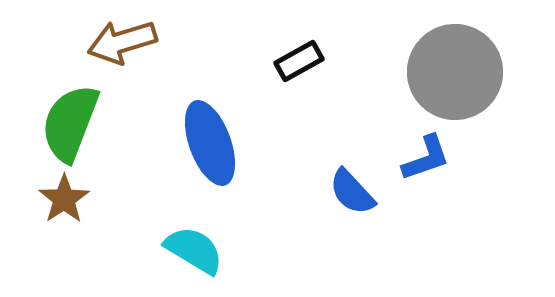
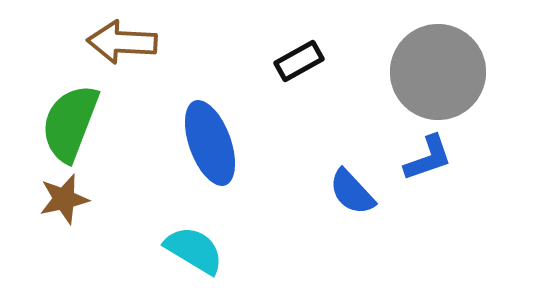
brown arrow: rotated 20 degrees clockwise
gray circle: moved 17 px left
blue L-shape: moved 2 px right
brown star: rotated 21 degrees clockwise
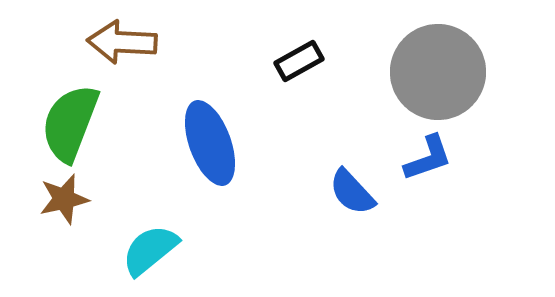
cyan semicircle: moved 44 px left; rotated 70 degrees counterclockwise
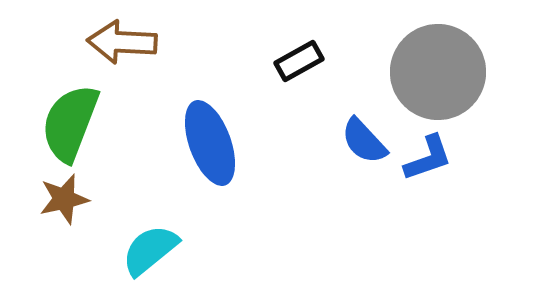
blue semicircle: moved 12 px right, 51 px up
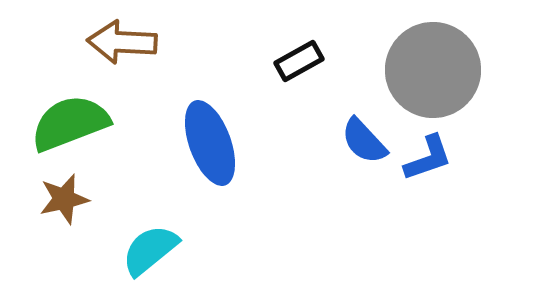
gray circle: moved 5 px left, 2 px up
green semicircle: rotated 48 degrees clockwise
